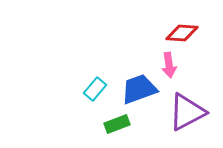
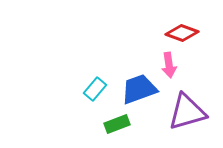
red diamond: rotated 16 degrees clockwise
purple triangle: rotated 12 degrees clockwise
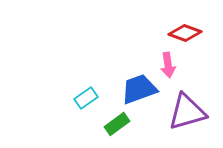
red diamond: moved 3 px right
pink arrow: moved 1 px left
cyan rectangle: moved 9 px left, 9 px down; rotated 15 degrees clockwise
green rectangle: rotated 15 degrees counterclockwise
